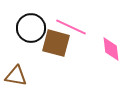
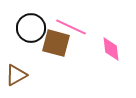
brown triangle: moved 1 px up; rotated 40 degrees counterclockwise
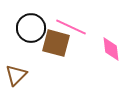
brown triangle: rotated 15 degrees counterclockwise
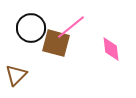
pink line: rotated 64 degrees counterclockwise
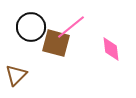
black circle: moved 1 px up
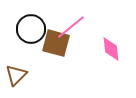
black circle: moved 2 px down
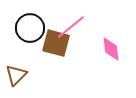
black circle: moved 1 px left, 1 px up
